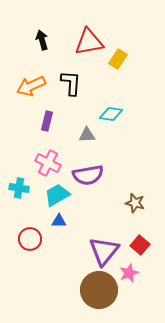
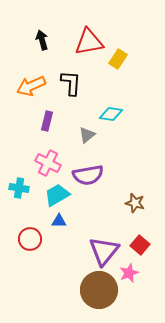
gray triangle: rotated 36 degrees counterclockwise
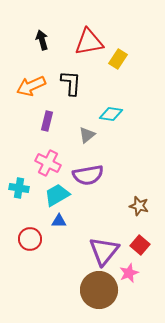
brown star: moved 4 px right, 3 px down
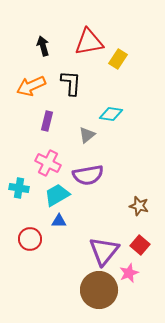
black arrow: moved 1 px right, 6 px down
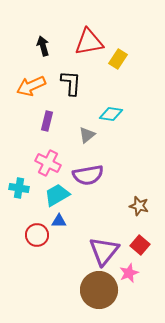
red circle: moved 7 px right, 4 px up
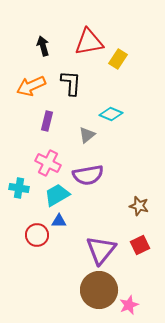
cyan diamond: rotated 15 degrees clockwise
red square: rotated 24 degrees clockwise
purple triangle: moved 3 px left, 1 px up
pink star: moved 32 px down
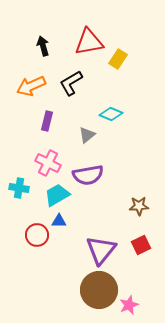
black L-shape: rotated 124 degrees counterclockwise
brown star: rotated 18 degrees counterclockwise
red square: moved 1 px right
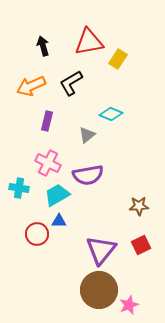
red circle: moved 1 px up
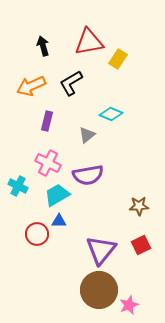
cyan cross: moved 1 px left, 2 px up; rotated 18 degrees clockwise
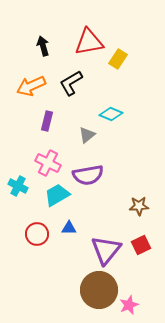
blue triangle: moved 10 px right, 7 px down
purple triangle: moved 5 px right
